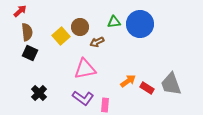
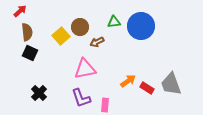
blue circle: moved 1 px right, 2 px down
purple L-shape: moved 2 px left; rotated 35 degrees clockwise
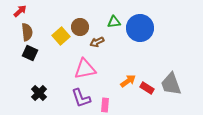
blue circle: moved 1 px left, 2 px down
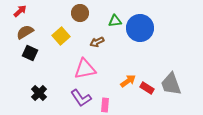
green triangle: moved 1 px right, 1 px up
brown circle: moved 14 px up
brown semicircle: moved 2 px left; rotated 114 degrees counterclockwise
purple L-shape: rotated 15 degrees counterclockwise
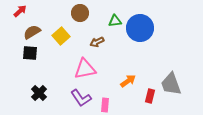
brown semicircle: moved 7 px right
black square: rotated 21 degrees counterclockwise
red rectangle: moved 3 px right, 8 px down; rotated 72 degrees clockwise
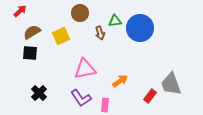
yellow square: rotated 18 degrees clockwise
brown arrow: moved 3 px right, 9 px up; rotated 80 degrees counterclockwise
orange arrow: moved 8 px left
red rectangle: rotated 24 degrees clockwise
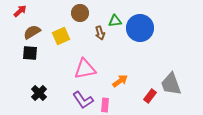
purple L-shape: moved 2 px right, 2 px down
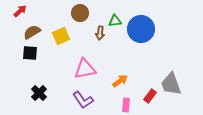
blue circle: moved 1 px right, 1 px down
brown arrow: rotated 24 degrees clockwise
pink rectangle: moved 21 px right
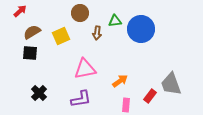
brown arrow: moved 3 px left
purple L-shape: moved 2 px left, 1 px up; rotated 65 degrees counterclockwise
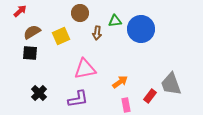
orange arrow: moved 1 px down
purple L-shape: moved 3 px left
pink rectangle: rotated 16 degrees counterclockwise
